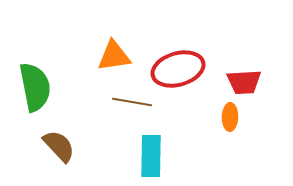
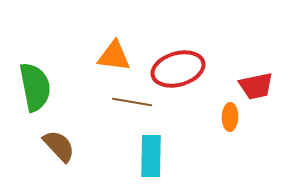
orange triangle: rotated 15 degrees clockwise
red trapezoid: moved 12 px right, 4 px down; rotated 9 degrees counterclockwise
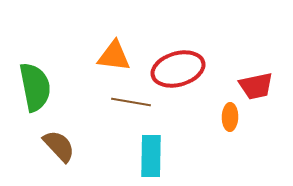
brown line: moved 1 px left
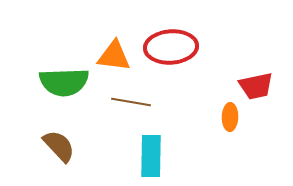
red ellipse: moved 7 px left, 22 px up; rotated 12 degrees clockwise
green semicircle: moved 29 px right, 5 px up; rotated 99 degrees clockwise
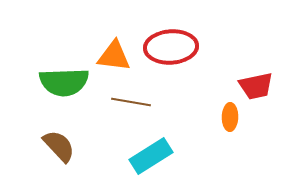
cyan rectangle: rotated 57 degrees clockwise
